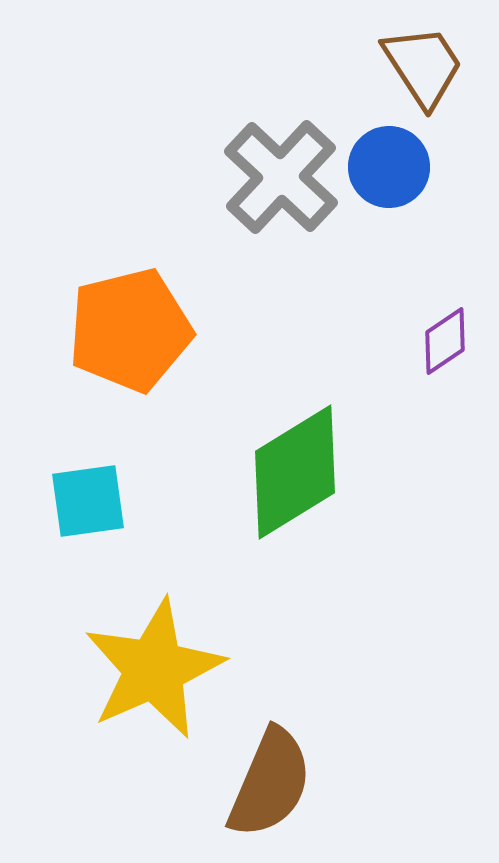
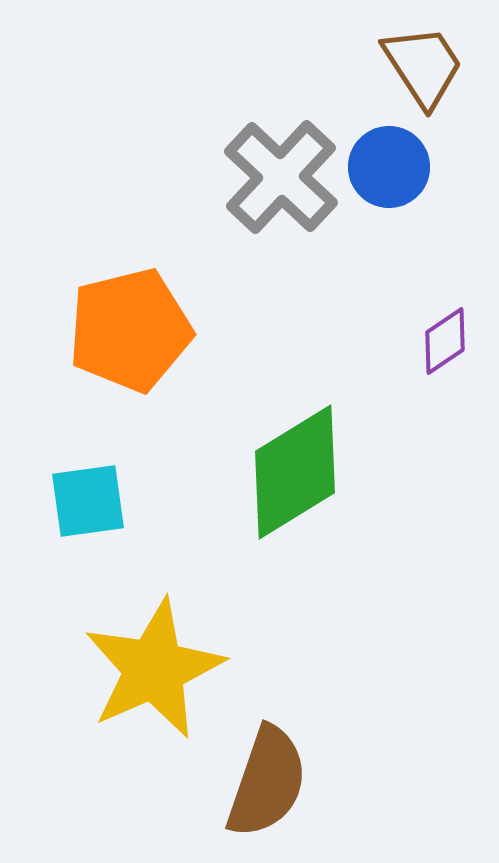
brown semicircle: moved 3 px left, 1 px up; rotated 4 degrees counterclockwise
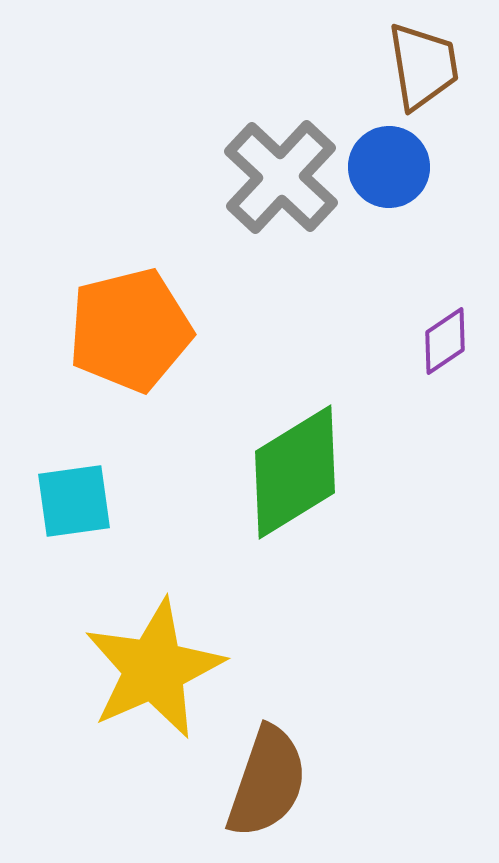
brown trapezoid: rotated 24 degrees clockwise
cyan square: moved 14 px left
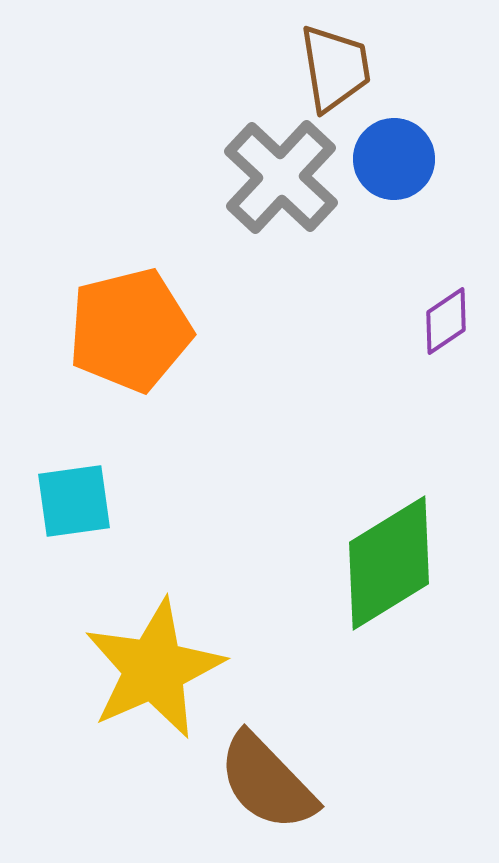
brown trapezoid: moved 88 px left, 2 px down
blue circle: moved 5 px right, 8 px up
purple diamond: moved 1 px right, 20 px up
green diamond: moved 94 px right, 91 px down
brown semicircle: rotated 117 degrees clockwise
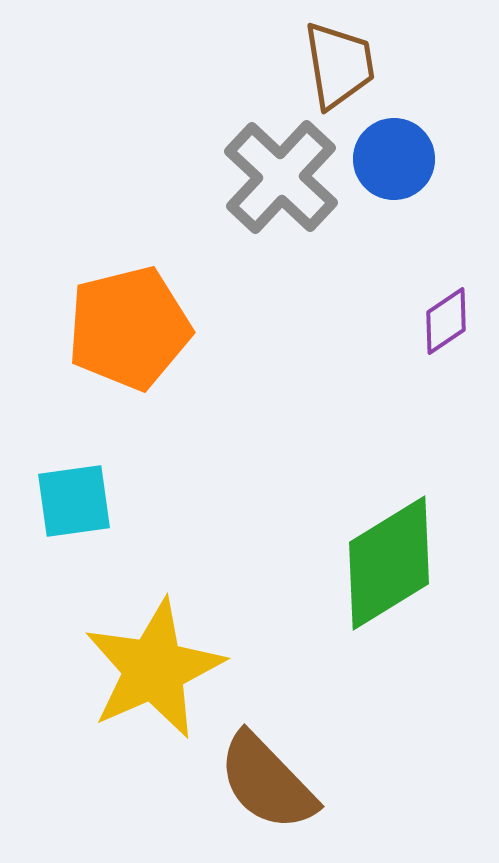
brown trapezoid: moved 4 px right, 3 px up
orange pentagon: moved 1 px left, 2 px up
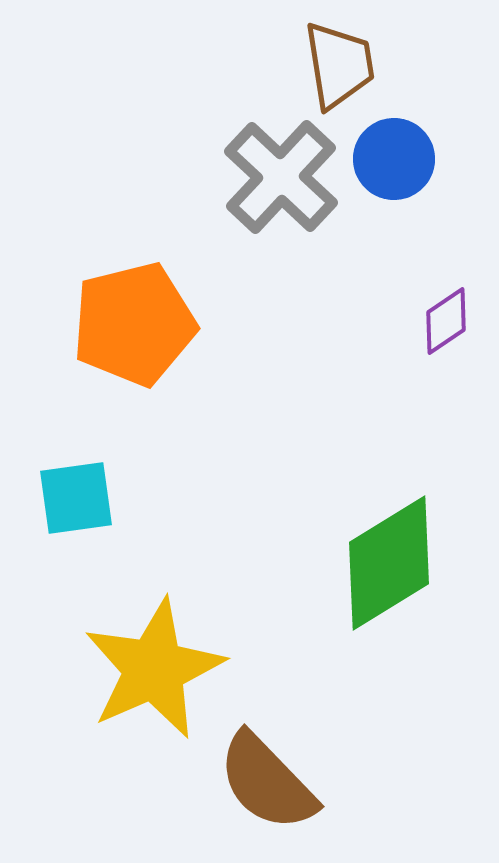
orange pentagon: moved 5 px right, 4 px up
cyan square: moved 2 px right, 3 px up
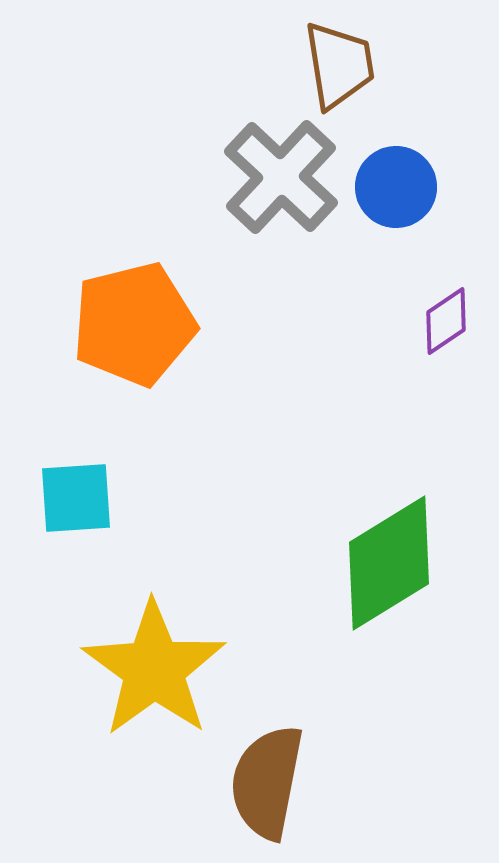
blue circle: moved 2 px right, 28 px down
cyan square: rotated 4 degrees clockwise
yellow star: rotated 12 degrees counterclockwise
brown semicircle: rotated 55 degrees clockwise
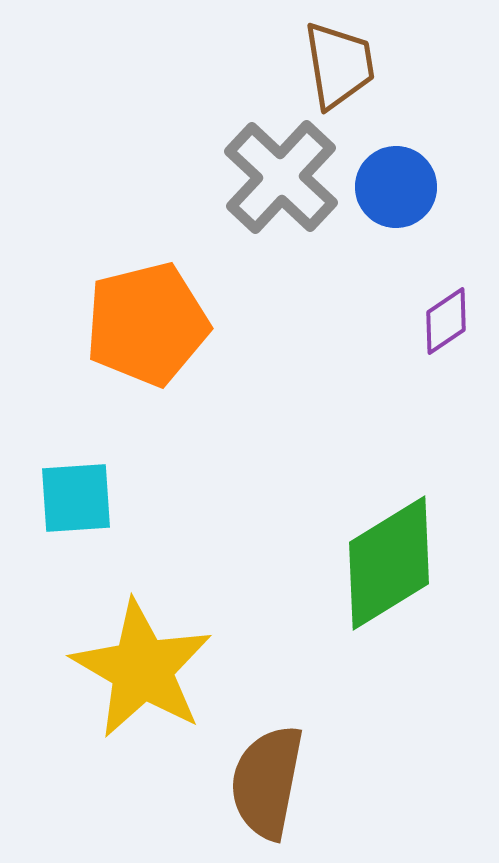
orange pentagon: moved 13 px right
yellow star: moved 12 px left; rotated 6 degrees counterclockwise
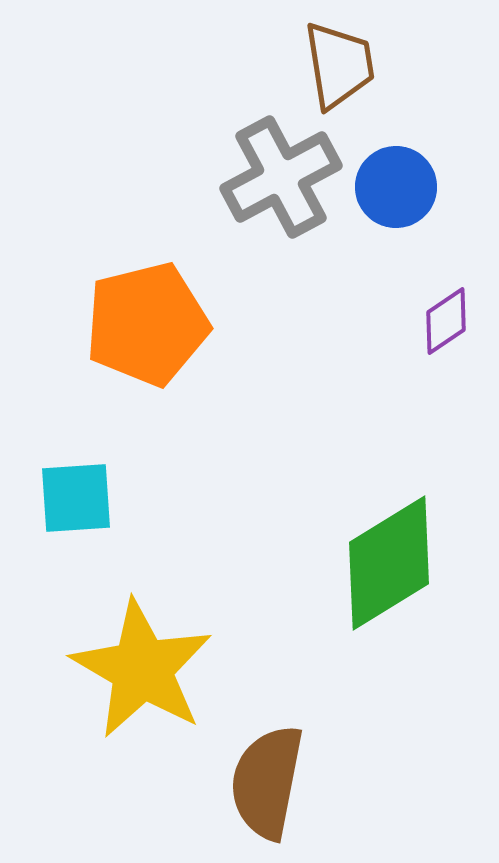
gray cross: rotated 19 degrees clockwise
